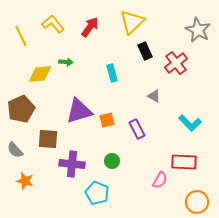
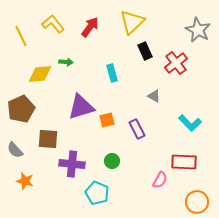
purple triangle: moved 2 px right, 4 px up
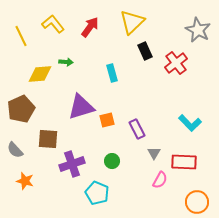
gray triangle: moved 57 px down; rotated 32 degrees clockwise
purple cross: rotated 25 degrees counterclockwise
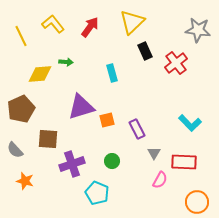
gray star: rotated 20 degrees counterclockwise
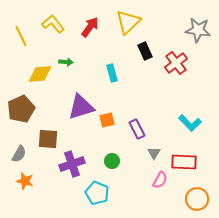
yellow triangle: moved 4 px left
gray semicircle: moved 4 px right, 4 px down; rotated 108 degrees counterclockwise
orange circle: moved 3 px up
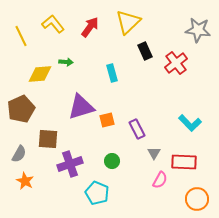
purple cross: moved 2 px left
orange star: rotated 12 degrees clockwise
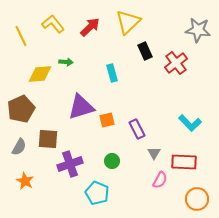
red arrow: rotated 10 degrees clockwise
gray semicircle: moved 7 px up
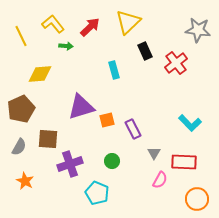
green arrow: moved 16 px up
cyan rectangle: moved 2 px right, 3 px up
purple rectangle: moved 4 px left
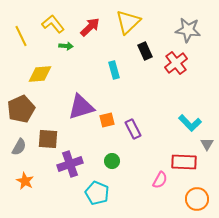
gray star: moved 10 px left
gray triangle: moved 53 px right, 9 px up
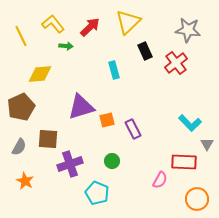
brown pentagon: moved 2 px up
